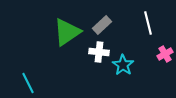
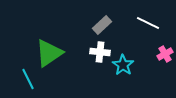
white line: rotated 50 degrees counterclockwise
green triangle: moved 18 px left, 21 px down
white cross: moved 1 px right
cyan line: moved 4 px up
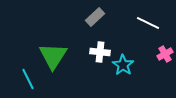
gray rectangle: moved 7 px left, 8 px up
green triangle: moved 4 px right, 3 px down; rotated 24 degrees counterclockwise
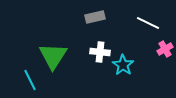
gray rectangle: rotated 30 degrees clockwise
pink cross: moved 5 px up
cyan line: moved 2 px right, 1 px down
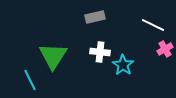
white line: moved 5 px right, 2 px down
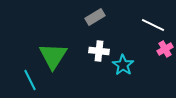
gray rectangle: rotated 18 degrees counterclockwise
white cross: moved 1 px left, 1 px up
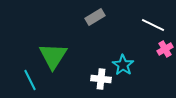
white cross: moved 2 px right, 28 px down
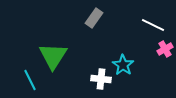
gray rectangle: moved 1 px left, 1 px down; rotated 24 degrees counterclockwise
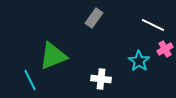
green triangle: rotated 36 degrees clockwise
cyan star: moved 16 px right, 4 px up
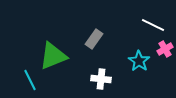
gray rectangle: moved 21 px down
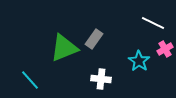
white line: moved 2 px up
green triangle: moved 11 px right, 8 px up
cyan line: rotated 15 degrees counterclockwise
